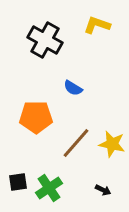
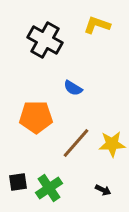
yellow star: rotated 16 degrees counterclockwise
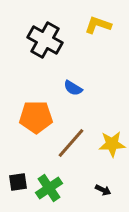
yellow L-shape: moved 1 px right
brown line: moved 5 px left
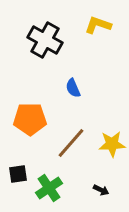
blue semicircle: rotated 36 degrees clockwise
orange pentagon: moved 6 px left, 2 px down
black square: moved 8 px up
black arrow: moved 2 px left
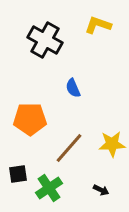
brown line: moved 2 px left, 5 px down
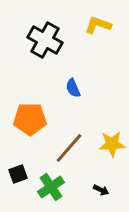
black square: rotated 12 degrees counterclockwise
green cross: moved 2 px right, 1 px up
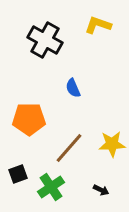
orange pentagon: moved 1 px left
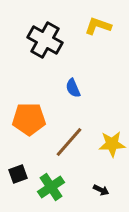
yellow L-shape: moved 1 px down
brown line: moved 6 px up
